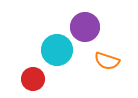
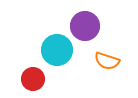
purple circle: moved 1 px up
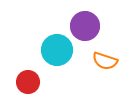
orange semicircle: moved 2 px left
red circle: moved 5 px left, 3 px down
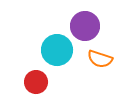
orange semicircle: moved 5 px left, 2 px up
red circle: moved 8 px right
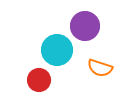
orange semicircle: moved 9 px down
red circle: moved 3 px right, 2 px up
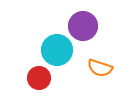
purple circle: moved 2 px left
red circle: moved 2 px up
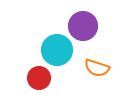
orange semicircle: moved 3 px left
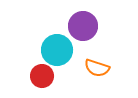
red circle: moved 3 px right, 2 px up
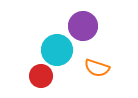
red circle: moved 1 px left
